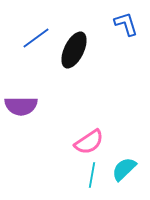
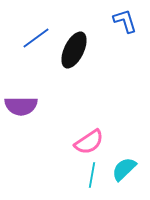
blue L-shape: moved 1 px left, 3 px up
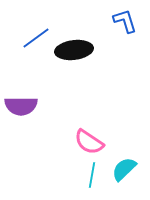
black ellipse: rotated 57 degrees clockwise
pink semicircle: rotated 68 degrees clockwise
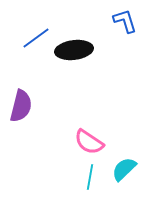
purple semicircle: rotated 76 degrees counterclockwise
cyan line: moved 2 px left, 2 px down
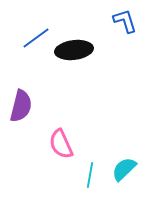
pink semicircle: moved 28 px left, 2 px down; rotated 32 degrees clockwise
cyan line: moved 2 px up
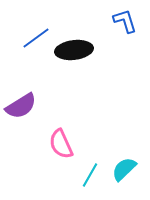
purple semicircle: rotated 44 degrees clockwise
cyan line: rotated 20 degrees clockwise
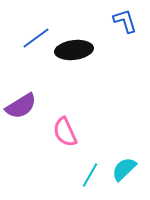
pink semicircle: moved 4 px right, 12 px up
